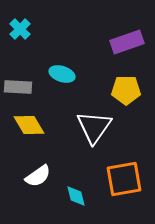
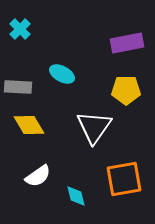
purple rectangle: moved 1 px down; rotated 8 degrees clockwise
cyan ellipse: rotated 10 degrees clockwise
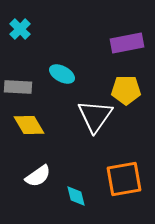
white triangle: moved 1 px right, 11 px up
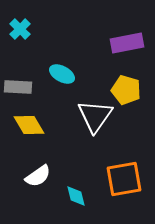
yellow pentagon: rotated 16 degrees clockwise
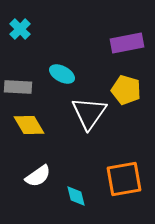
white triangle: moved 6 px left, 3 px up
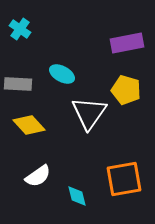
cyan cross: rotated 10 degrees counterclockwise
gray rectangle: moved 3 px up
yellow diamond: rotated 12 degrees counterclockwise
cyan diamond: moved 1 px right
